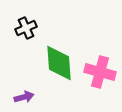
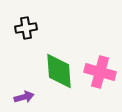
black cross: rotated 15 degrees clockwise
green diamond: moved 8 px down
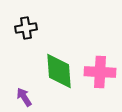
pink cross: rotated 12 degrees counterclockwise
purple arrow: rotated 108 degrees counterclockwise
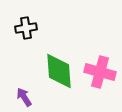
pink cross: rotated 12 degrees clockwise
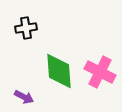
pink cross: rotated 12 degrees clockwise
purple arrow: rotated 150 degrees clockwise
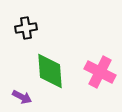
green diamond: moved 9 px left
purple arrow: moved 2 px left
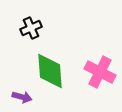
black cross: moved 5 px right; rotated 15 degrees counterclockwise
purple arrow: rotated 12 degrees counterclockwise
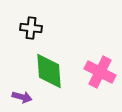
black cross: rotated 30 degrees clockwise
green diamond: moved 1 px left
